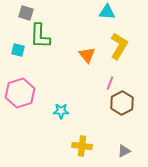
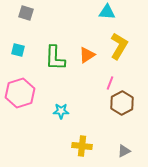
green L-shape: moved 15 px right, 22 px down
orange triangle: rotated 36 degrees clockwise
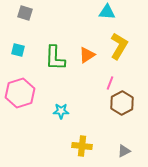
gray square: moved 1 px left
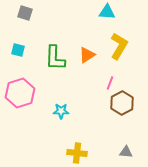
yellow cross: moved 5 px left, 7 px down
gray triangle: moved 2 px right, 1 px down; rotated 32 degrees clockwise
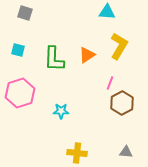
green L-shape: moved 1 px left, 1 px down
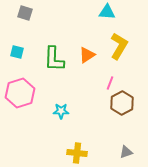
cyan square: moved 1 px left, 2 px down
gray triangle: rotated 24 degrees counterclockwise
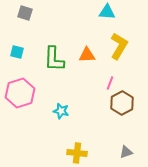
orange triangle: rotated 30 degrees clockwise
cyan star: rotated 14 degrees clockwise
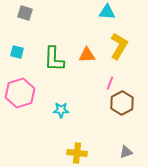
cyan star: moved 1 px up; rotated 14 degrees counterclockwise
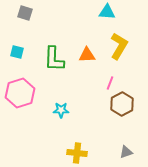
brown hexagon: moved 1 px down
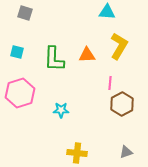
pink line: rotated 16 degrees counterclockwise
